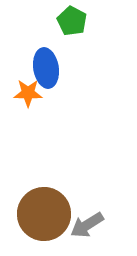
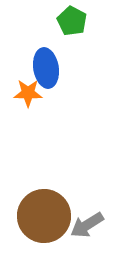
brown circle: moved 2 px down
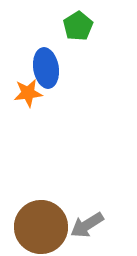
green pentagon: moved 6 px right, 5 px down; rotated 12 degrees clockwise
orange star: rotated 8 degrees counterclockwise
brown circle: moved 3 px left, 11 px down
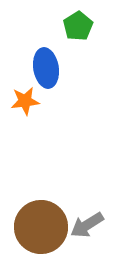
orange star: moved 3 px left, 8 px down
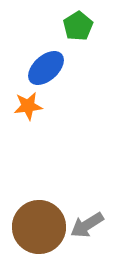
blue ellipse: rotated 57 degrees clockwise
orange star: moved 3 px right, 5 px down
brown circle: moved 2 px left
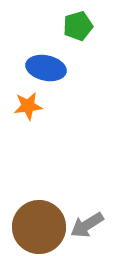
green pentagon: rotated 16 degrees clockwise
blue ellipse: rotated 54 degrees clockwise
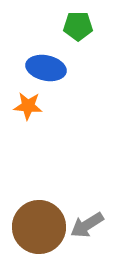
green pentagon: rotated 16 degrees clockwise
orange star: rotated 12 degrees clockwise
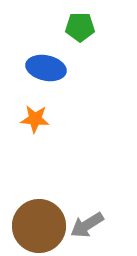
green pentagon: moved 2 px right, 1 px down
orange star: moved 7 px right, 13 px down
brown circle: moved 1 px up
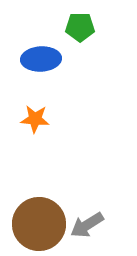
blue ellipse: moved 5 px left, 9 px up; rotated 15 degrees counterclockwise
brown circle: moved 2 px up
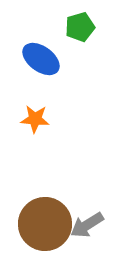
green pentagon: rotated 16 degrees counterclockwise
blue ellipse: rotated 39 degrees clockwise
brown circle: moved 6 px right
